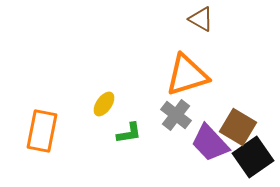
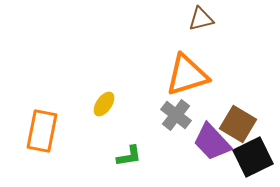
brown triangle: rotated 44 degrees counterclockwise
brown square: moved 3 px up
green L-shape: moved 23 px down
purple trapezoid: moved 2 px right, 1 px up
black square: rotated 9 degrees clockwise
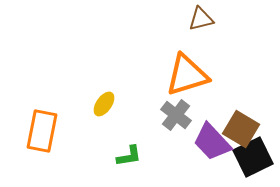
brown square: moved 3 px right, 5 px down
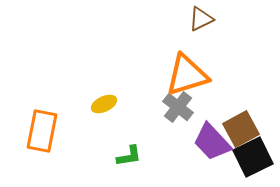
brown triangle: rotated 12 degrees counterclockwise
yellow ellipse: rotated 30 degrees clockwise
gray cross: moved 2 px right, 8 px up
brown square: rotated 30 degrees clockwise
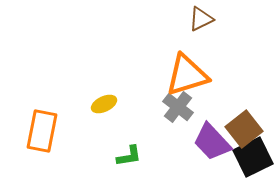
brown square: moved 3 px right; rotated 9 degrees counterclockwise
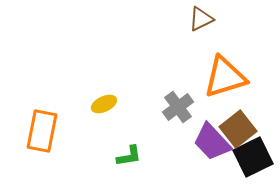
orange triangle: moved 38 px right, 2 px down
gray cross: rotated 16 degrees clockwise
brown square: moved 6 px left
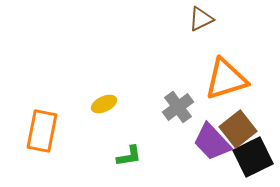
orange triangle: moved 1 px right, 2 px down
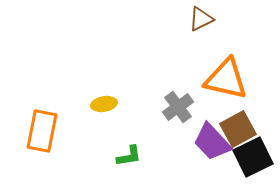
orange triangle: rotated 30 degrees clockwise
yellow ellipse: rotated 15 degrees clockwise
brown square: rotated 9 degrees clockwise
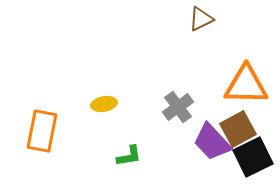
orange triangle: moved 20 px right, 6 px down; rotated 12 degrees counterclockwise
